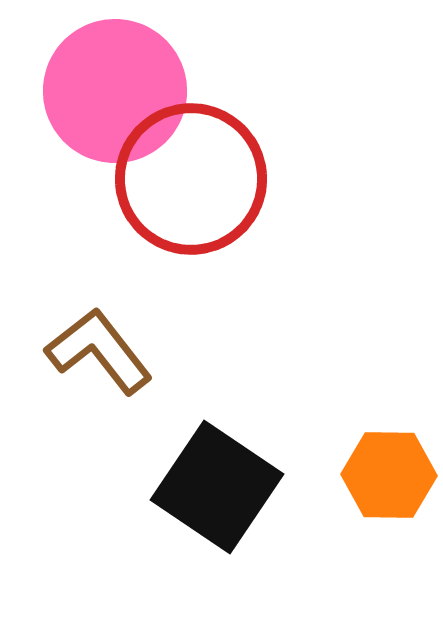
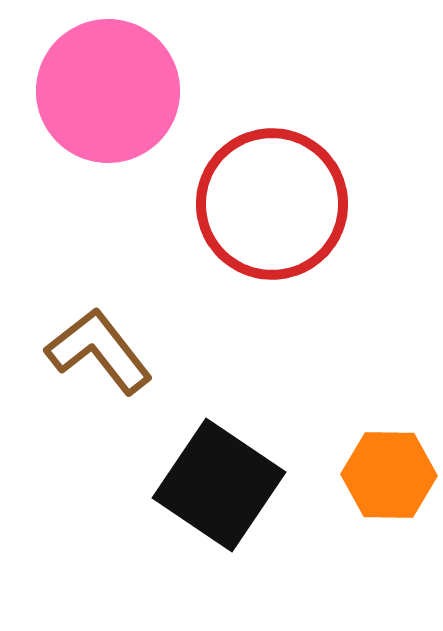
pink circle: moved 7 px left
red circle: moved 81 px right, 25 px down
black square: moved 2 px right, 2 px up
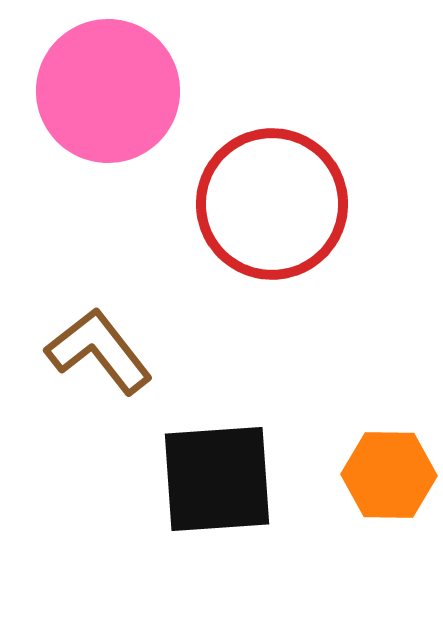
black square: moved 2 px left, 6 px up; rotated 38 degrees counterclockwise
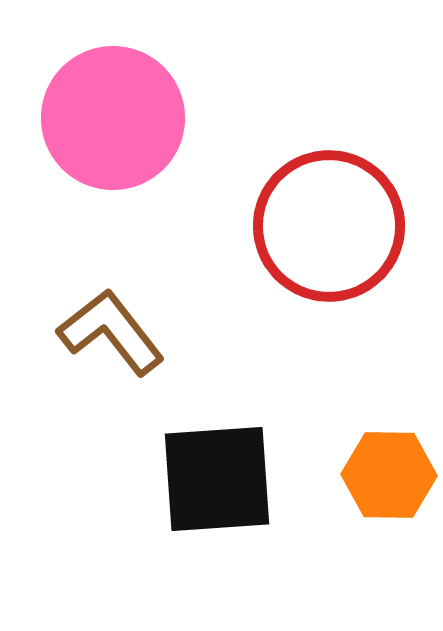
pink circle: moved 5 px right, 27 px down
red circle: moved 57 px right, 22 px down
brown L-shape: moved 12 px right, 19 px up
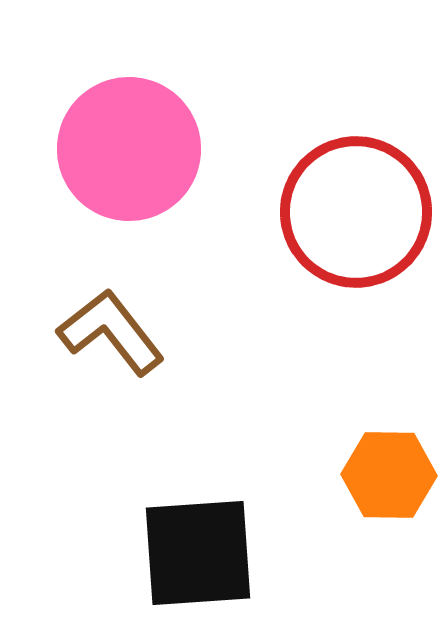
pink circle: moved 16 px right, 31 px down
red circle: moved 27 px right, 14 px up
black square: moved 19 px left, 74 px down
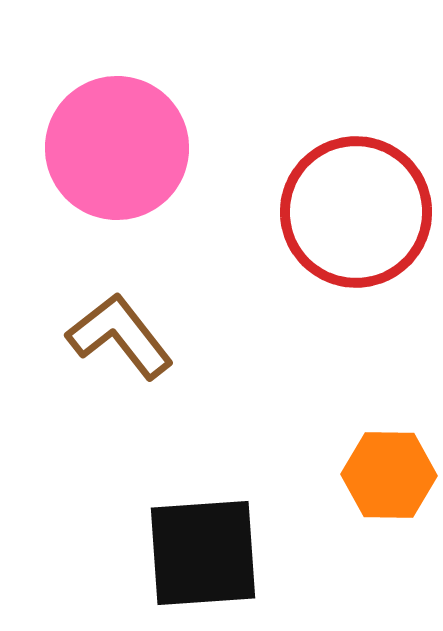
pink circle: moved 12 px left, 1 px up
brown L-shape: moved 9 px right, 4 px down
black square: moved 5 px right
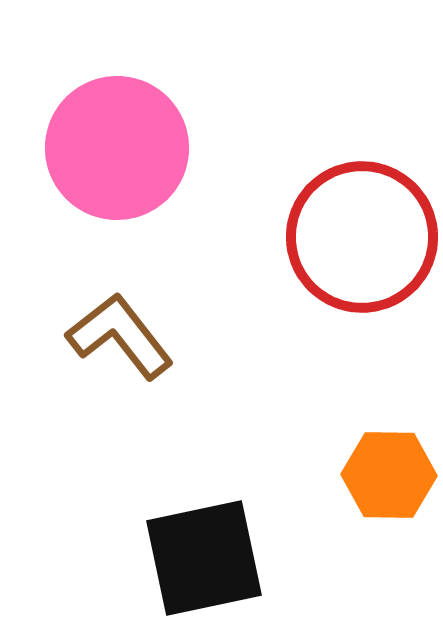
red circle: moved 6 px right, 25 px down
black square: moved 1 px right, 5 px down; rotated 8 degrees counterclockwise
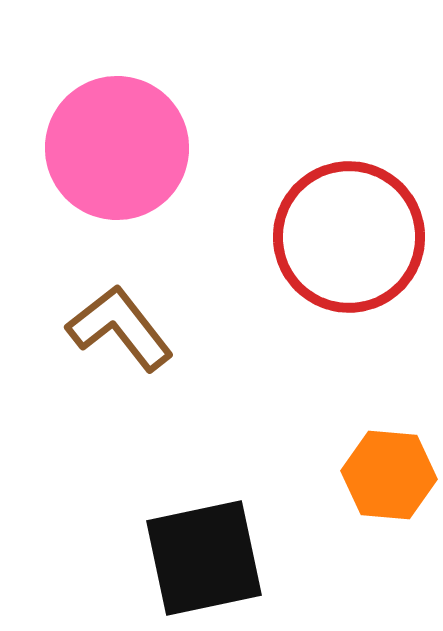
red circle: moved 13 px left
brown L-shape: moved 8 px up
orange hexagon: rotated 4 degrees clockwise
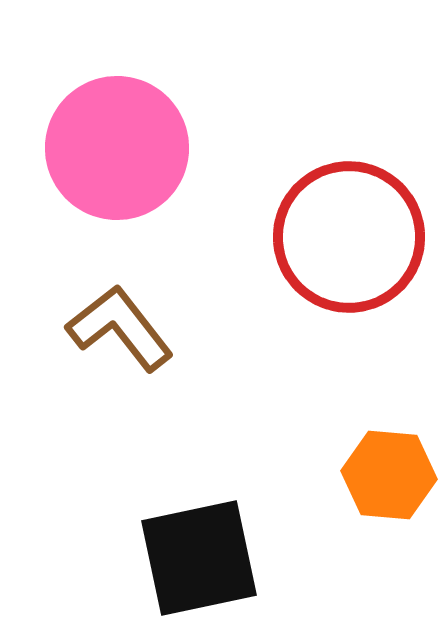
black square: moved 5 px left
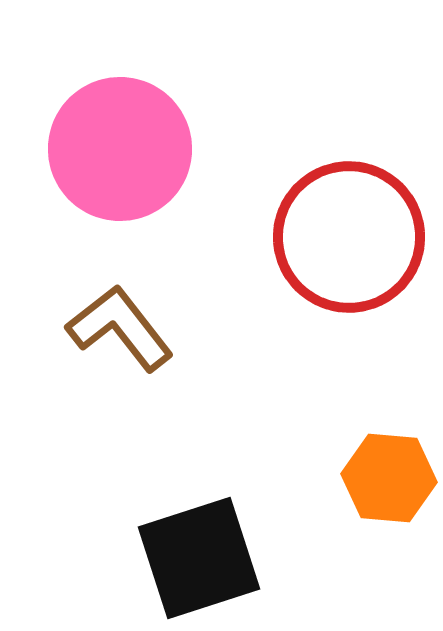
pink circle: moved 3 px right, 1 px down
orange hexagon: moved 3 px down
black square: rotated 6 degrees counterclockwise
